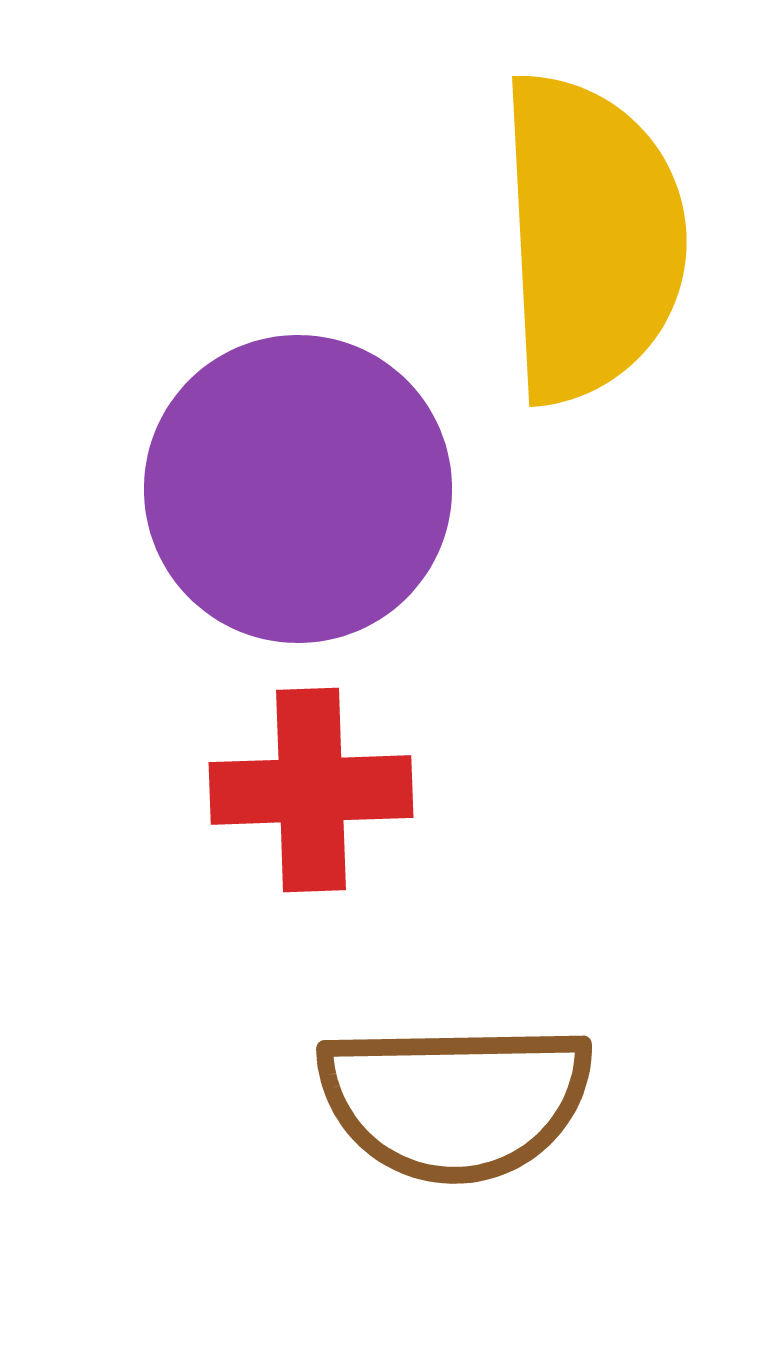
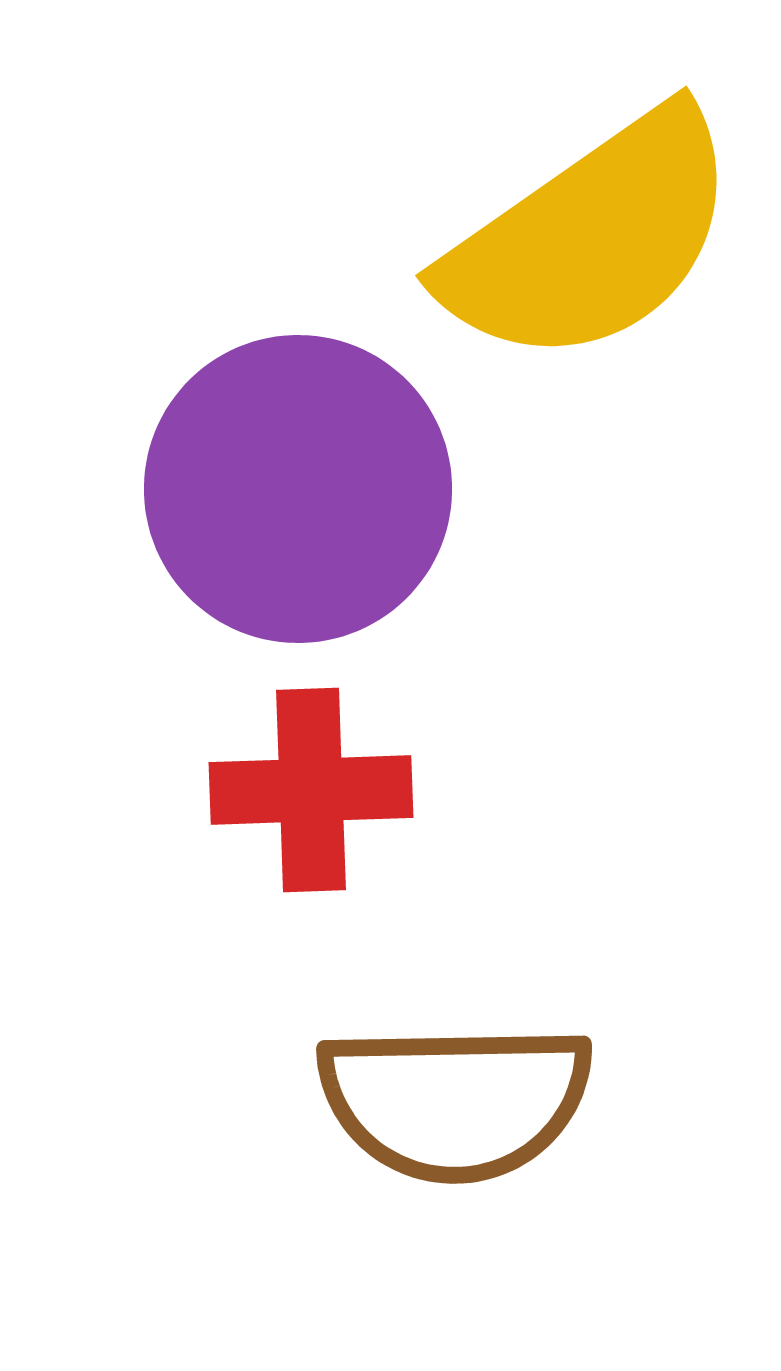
yellow semicircle: rotated 58 degrees clockwise
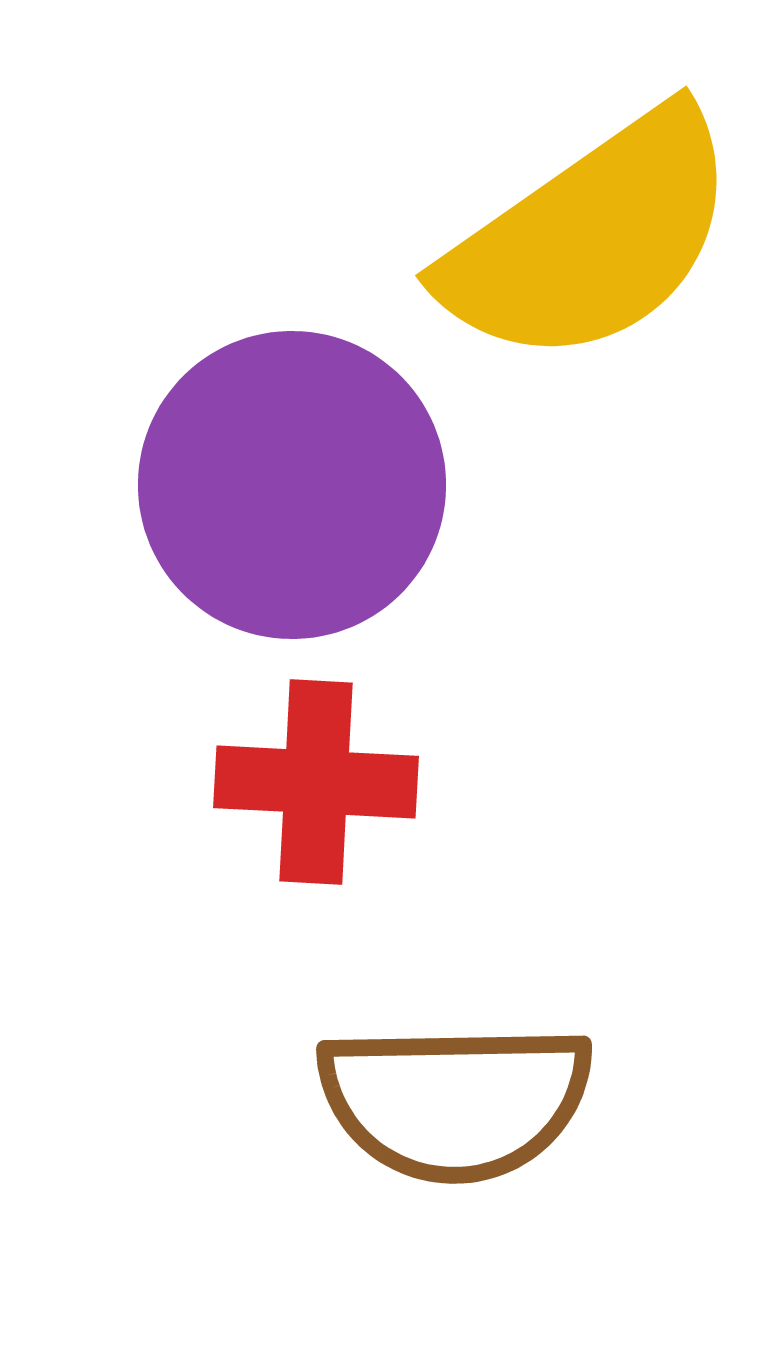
purple circle: moved 6 px left, 4 px up
red cross: moved 5 px right, 8 px up; rotated 5 degrees clockwise
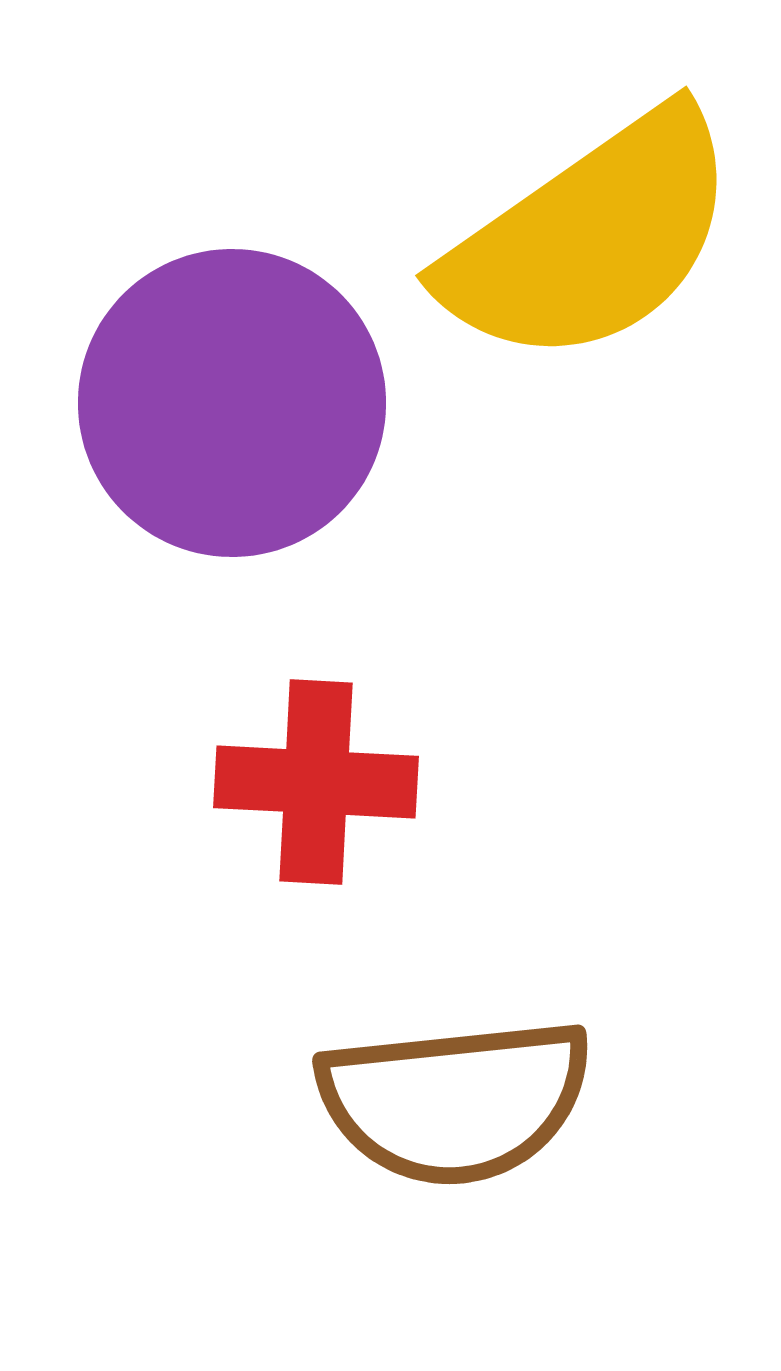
purple circle: moved 60 px left, 82 px up
brown semicircle: rotated 5 degrees counterclockwise
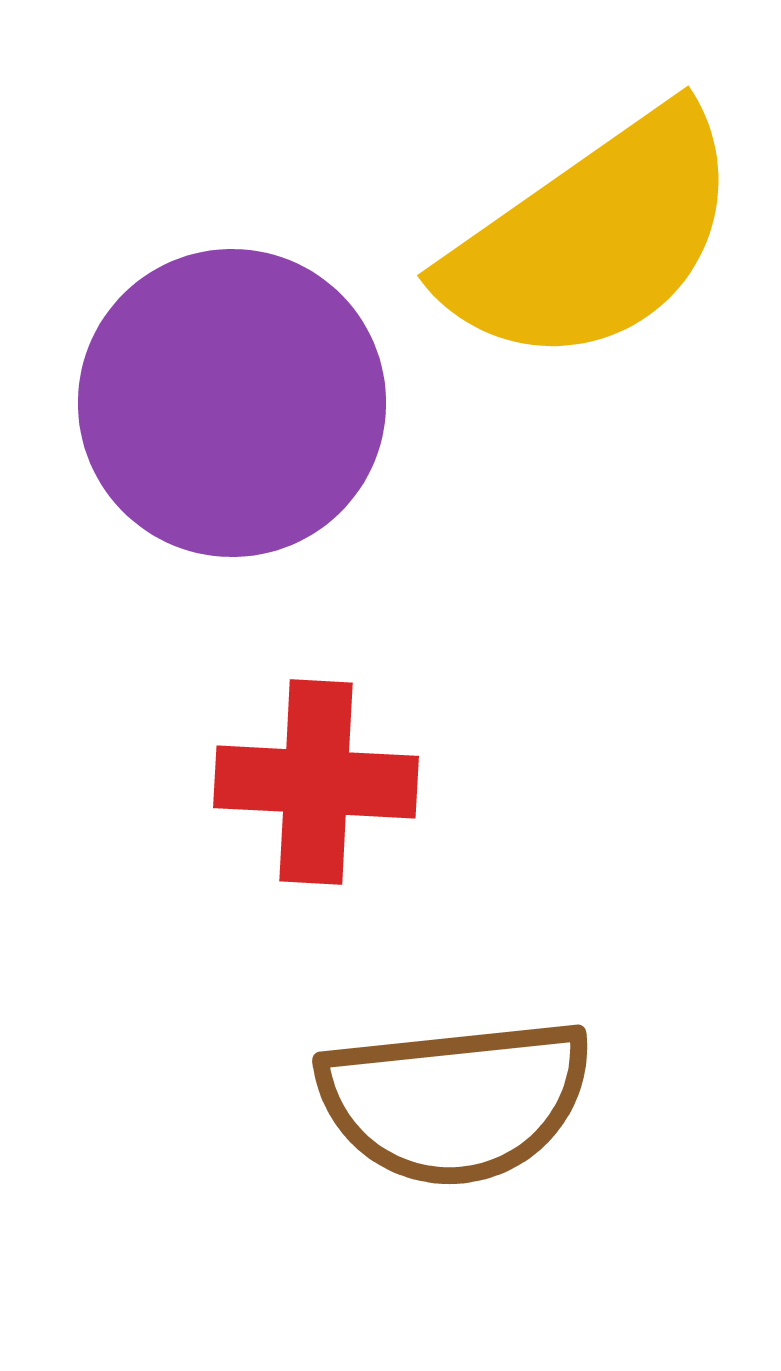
yellow semicircle: moved 2 px right
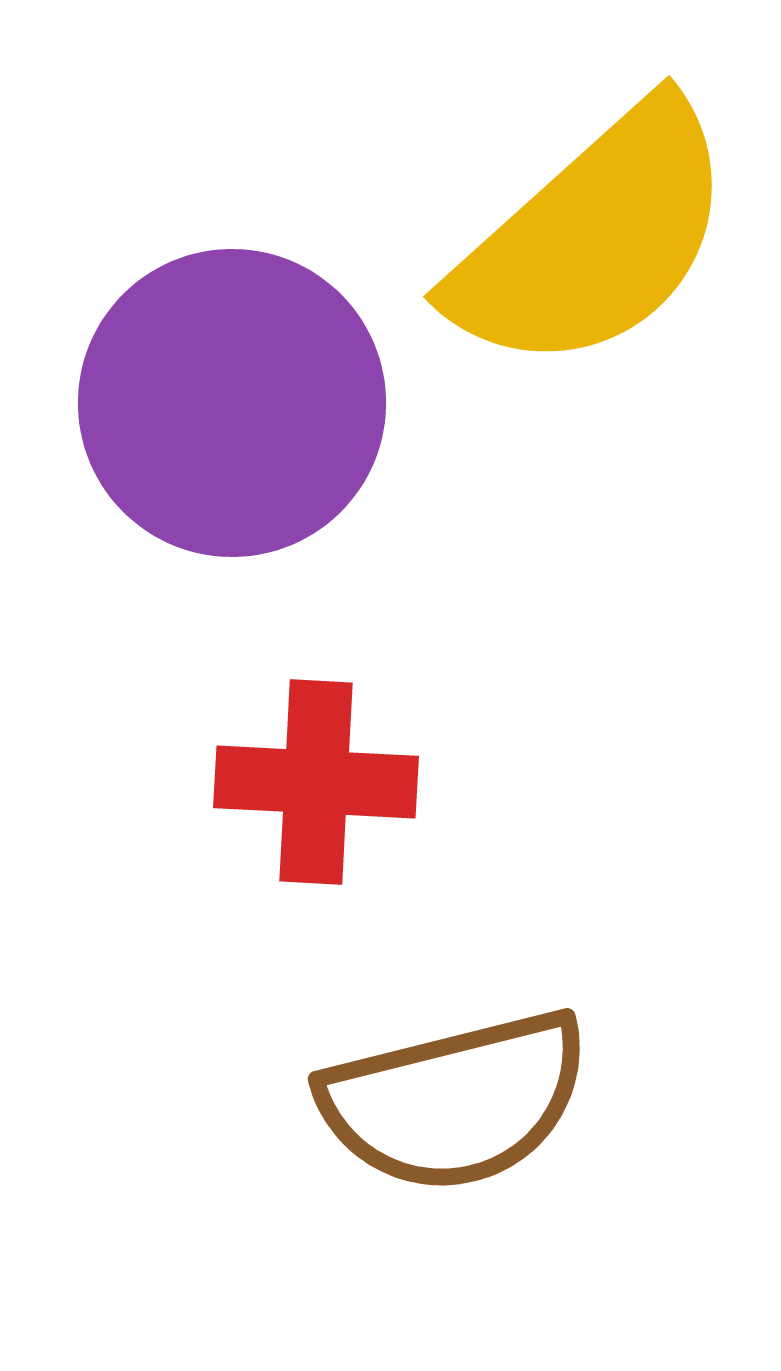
yellow semicircle: rotated 7 degrees counterclockwise
brown semicircle: rotated 8 degrees counterclockwise
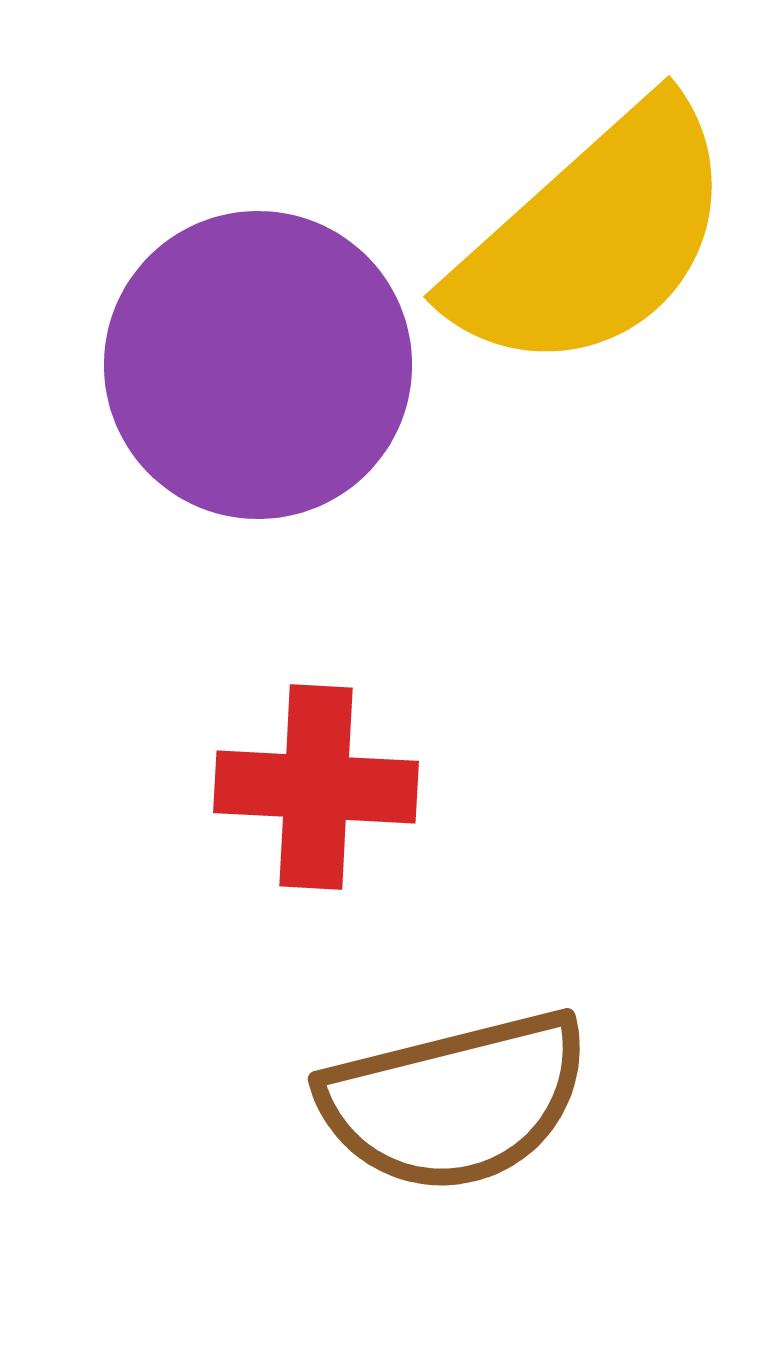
purple circle: moved 26 px right, 38 px up
red cross: moved 5 px down
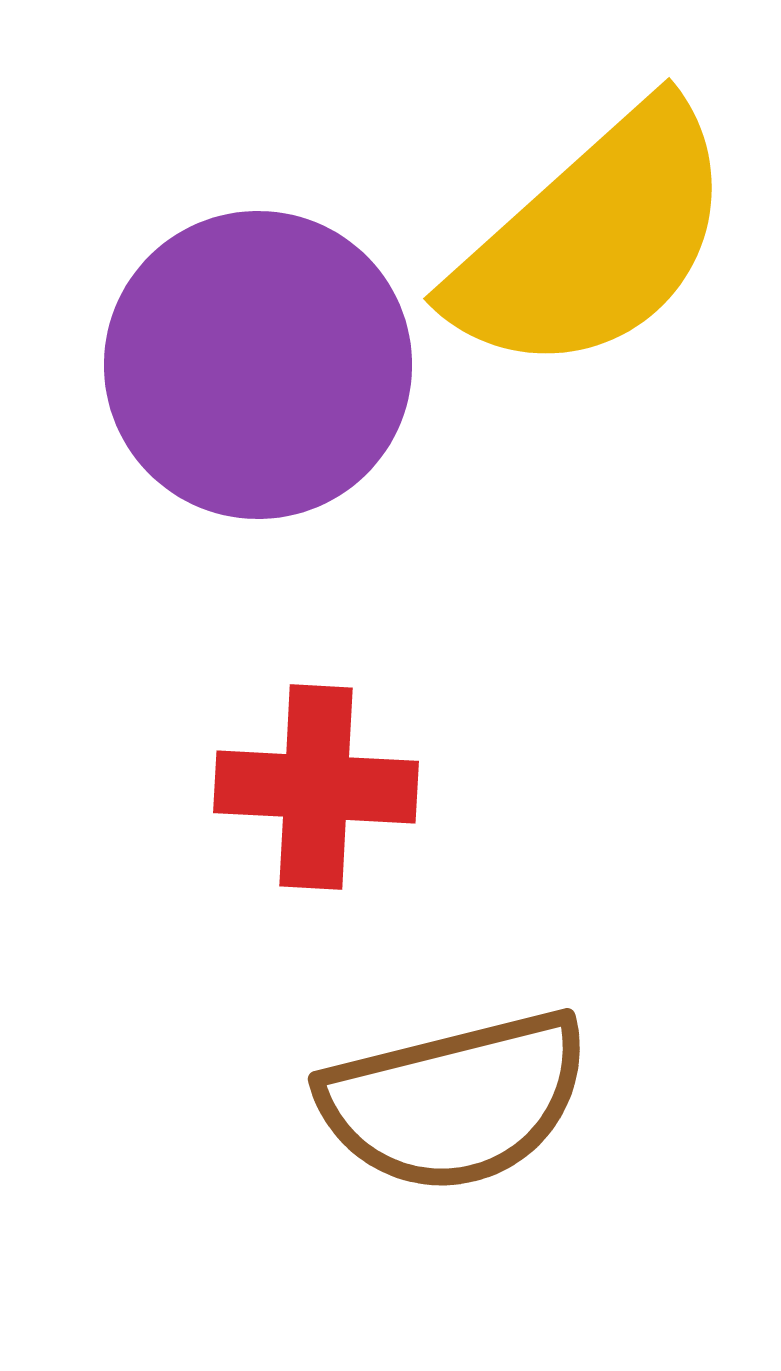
yellow semicircle: moved 2 px down
